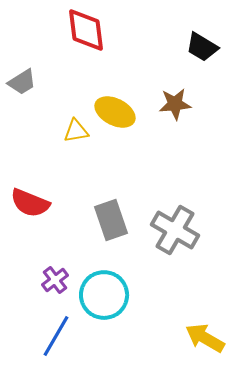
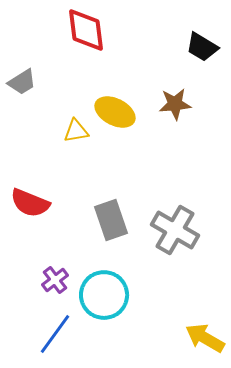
blue line: moved 1 px left, 2 px up; rotated 6 degrees clockwise
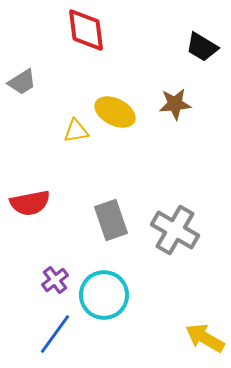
red semicircle: rotated 33 degrees counterclockwise
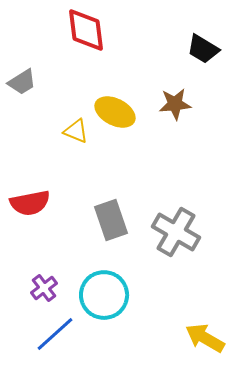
black trapezoid: moved 1 px right, 2 px down
yellow triangle: rotated 32 degrees clockwise
gray cross: moved 1 px right, 2 px down
purple cross: moved 11 px left, 8 px down
blue line: rotated 12 degrees clockwise
